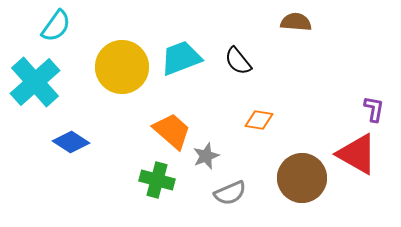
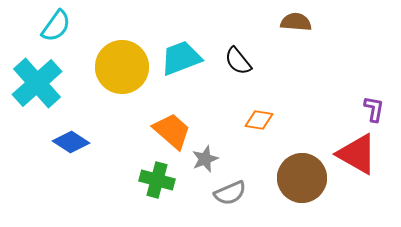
cyan cross: moved 2 px right, 1 px down
gray star: moved 1 px left, 3 px down
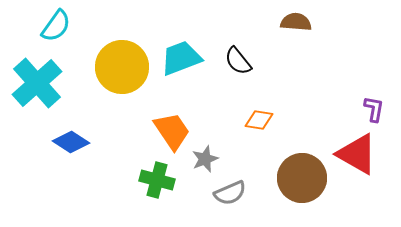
orange trapezoid: rotated 15 degrees clockwise
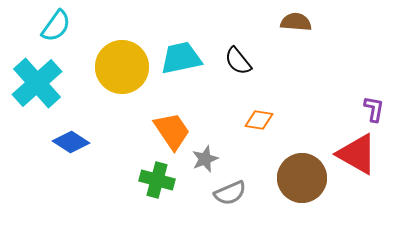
cyan trapezoid: rotated 9 degrees clockwise
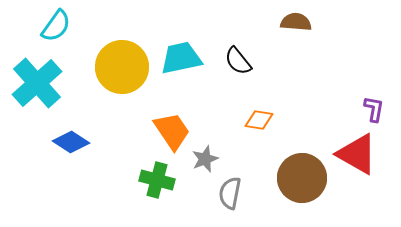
gray semicircle: rotated 124 degrees clockwise
